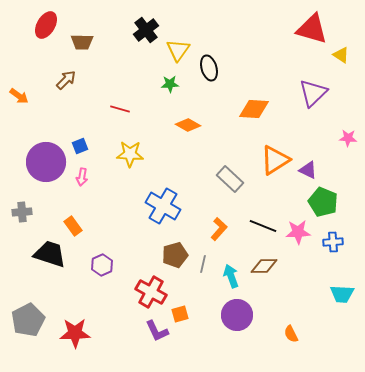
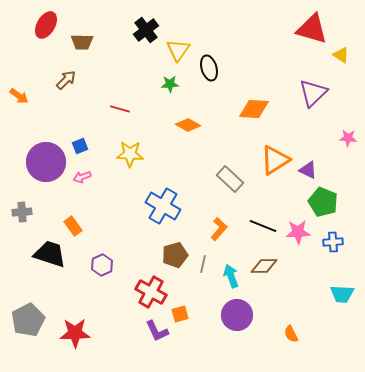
pink arrow at (82, 177): rotated 60 degrees clockwise
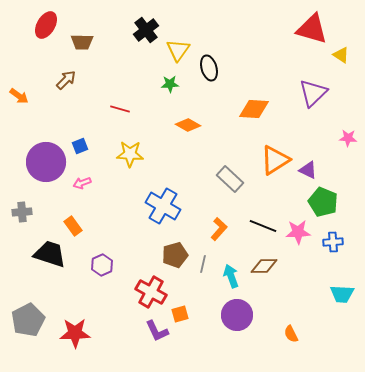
pink arrow at (82, 177): moved 6 px down
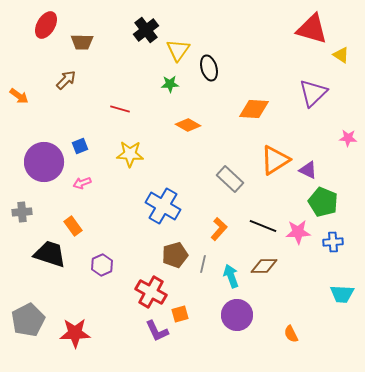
purple circle at (46, 162): moved 2 px left
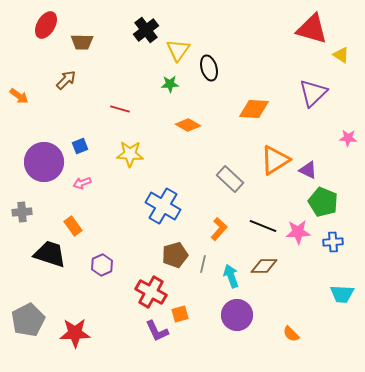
orange semicircle at (291, 334): rotated 18 degrees counterclockwise
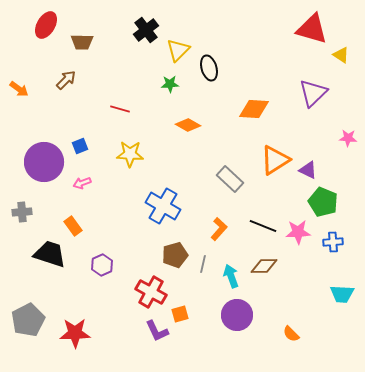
yellow triangle at (178, 50): rotated 10 degrees clockwise
orange arrow at (19, 96): moved 7 px up
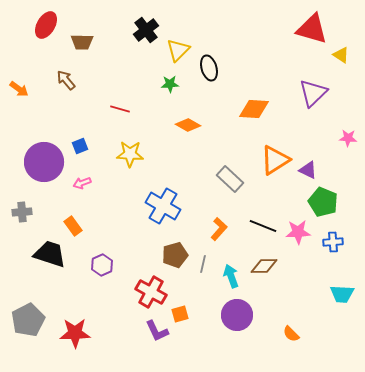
brown arrow at (66, 80): rotated 85 degrees counterclockwise
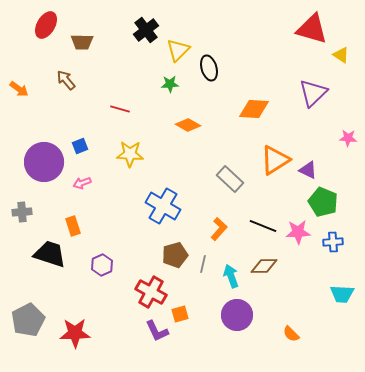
orange rectangle at (73, 226): rotated 18 degrees clockwise
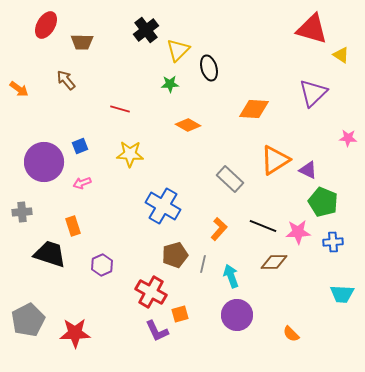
brown diamond at (264, 266): moved 10 px right, 4 px up
